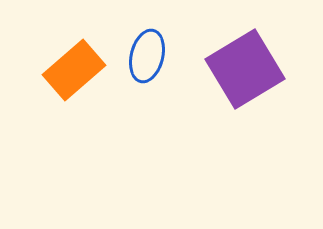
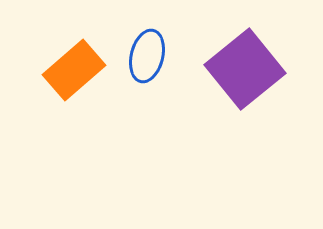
purple square: rotated 8 degrees counterclockwise
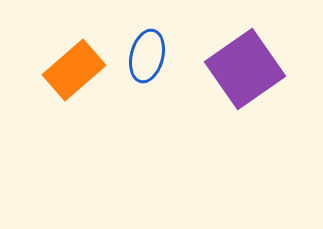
purple square: rotated 4 degrees clockwise
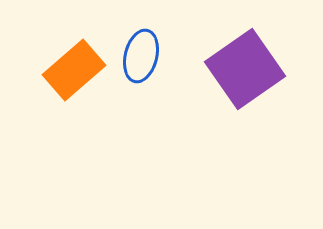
blue ellipse: moved 6 px left
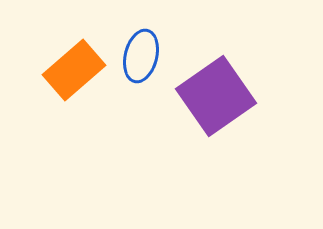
purple square: moved 29 px left, 27 px down
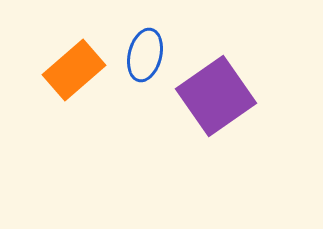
blue ellipse: moved 4 px right, 1 px up
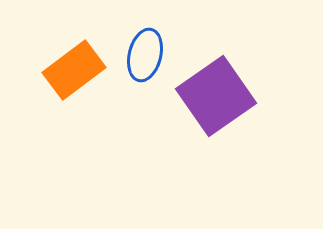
orange rectangle: rotated 4 degrees clockwise
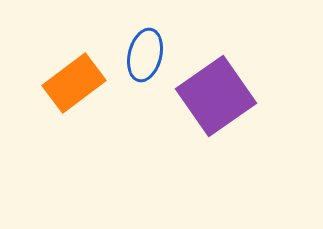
orange rectangle: moved 13 px down
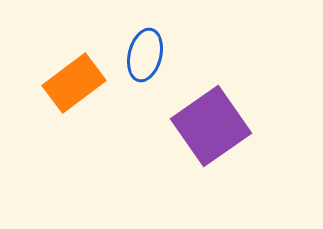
purple square: moved 5 px left, 30 px down
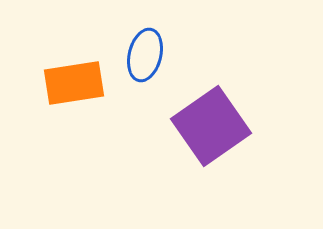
orange rectangle: rotated 28 degrees clockwise
